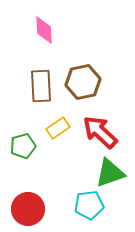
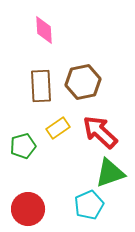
cyan pentagon: rotated 16 degrees counterclockwise
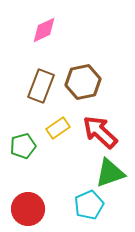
pink diamond: rotated 68 degrees clockwise
brown rectangle: rotated 24 degrees clockwise
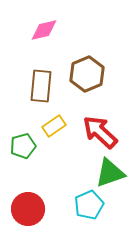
pink diamond: rotated 12 degrees clockwise
brown hexagon: moved 4 px right, 8 px up; rotated 12 degrees counterclockwise
brown rectangle: rotated 16 degrees counterclockwise
yellow rectangle: moved 4 px left, 2 px up
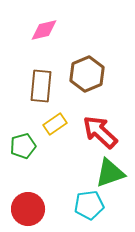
yellow rectangle: moved 1 px right, 2 px up
cyan pentagon: rotated 16 degrees clockwise
